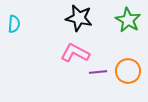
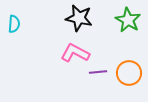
orange circle: moved 1 px right, 2 px down
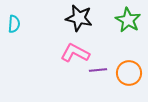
purple line: moved 2 px up
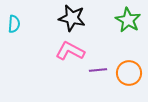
black star: moved 7 px left
pink L-shape: moved 5 px left, 2 px up
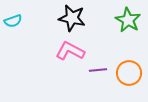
cyan semicircle: moved 1 px left, 3 px up; rotated 66 degrees clockwise
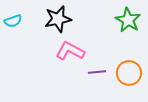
black star: moved 14 px left, 1 px down; rotated 24 degrees counterclockwise
purple line: moved 1 px left, 2 px down
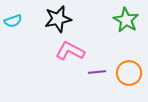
green star: moved 2 px left
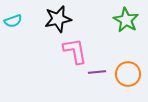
pink L-shape: moved 5 px right; rotated 52 degrees clockwise
orange circle: moved 1 px left, 1 px down
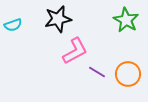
cyan semicircle: moved 4 px down
pink L-shape: rotated 72 degrees clockwise
purple line: rotated 36 degrees clockwise
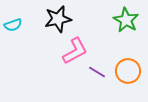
orange circle: moved 3 px up
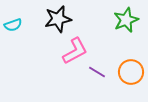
green star: rotated 20 degrees clockwise
orange circle: moved 3 px right, 1 px down
